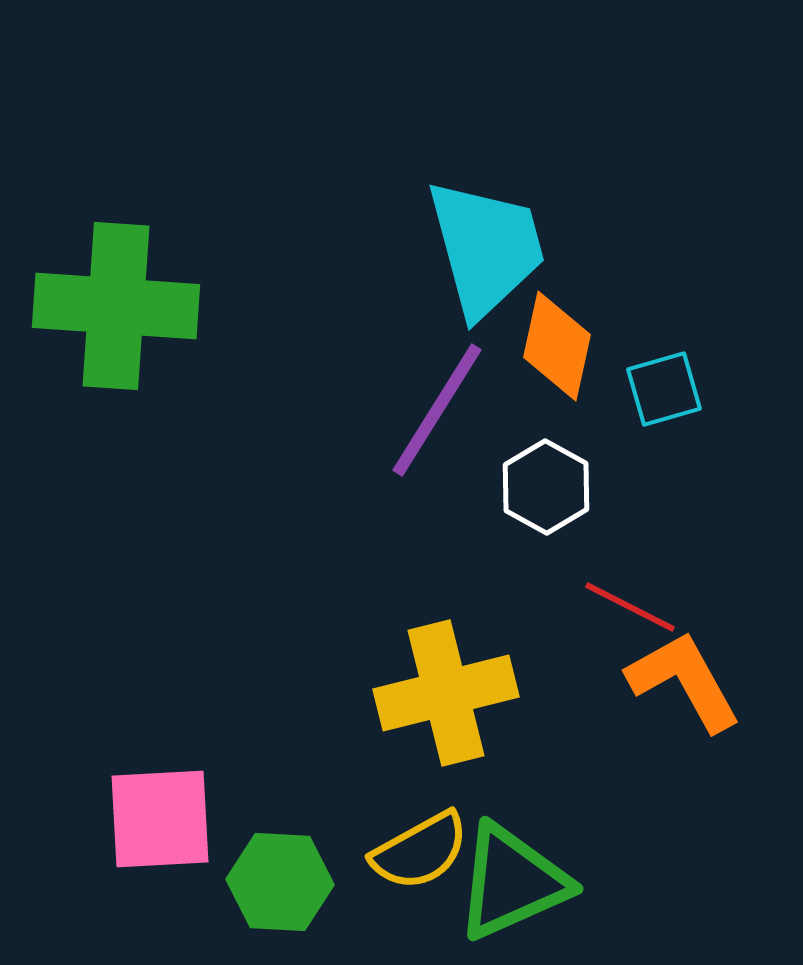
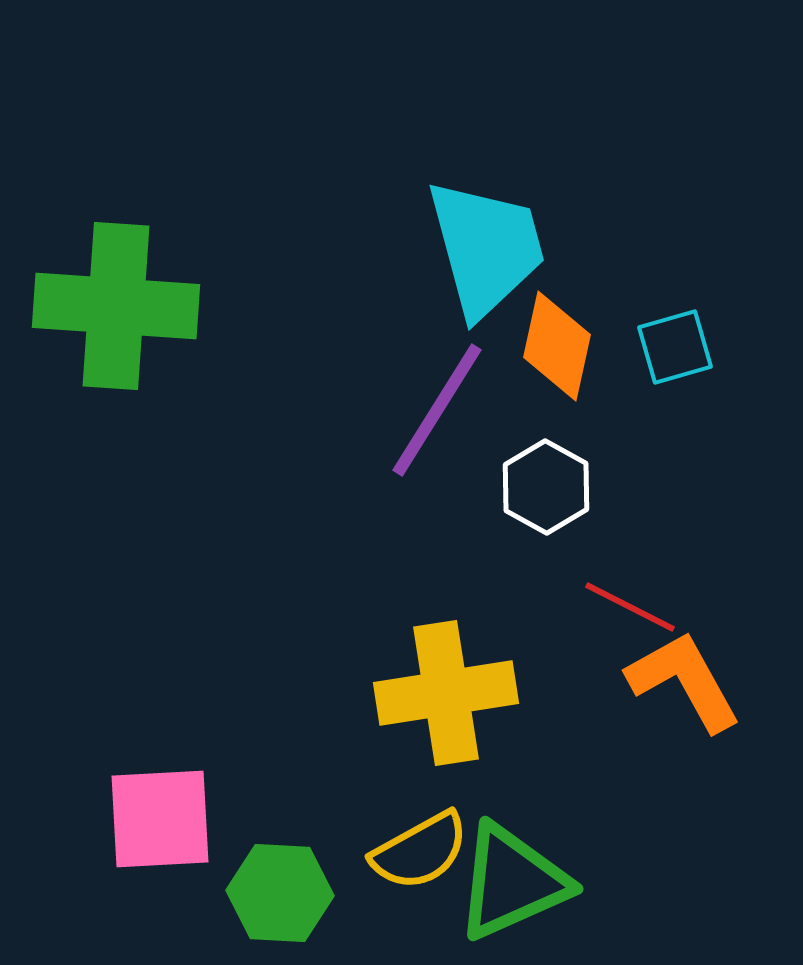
cyan square: moved 11 px right, 42 px up
yellow cross: rotated 5 degrees clockwise
green hexagon: moved 11 px down
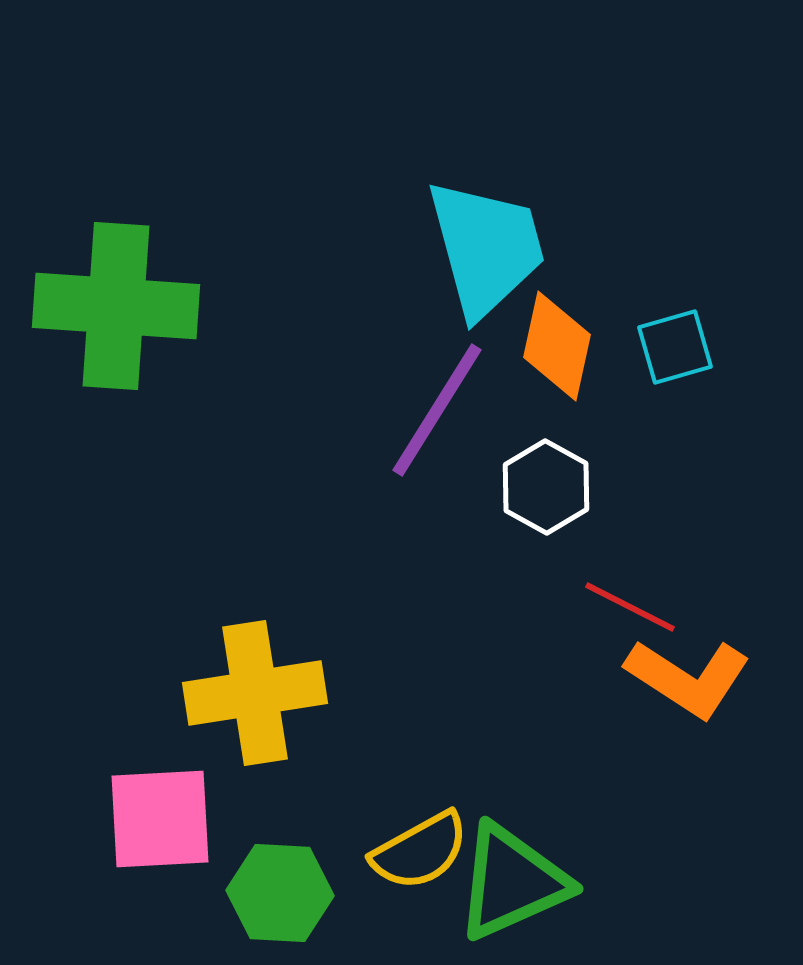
orange L-shape: moved 4 px right, 3 px up; rotated 152 degrees clockwise
yellow cross: moved 191 px left
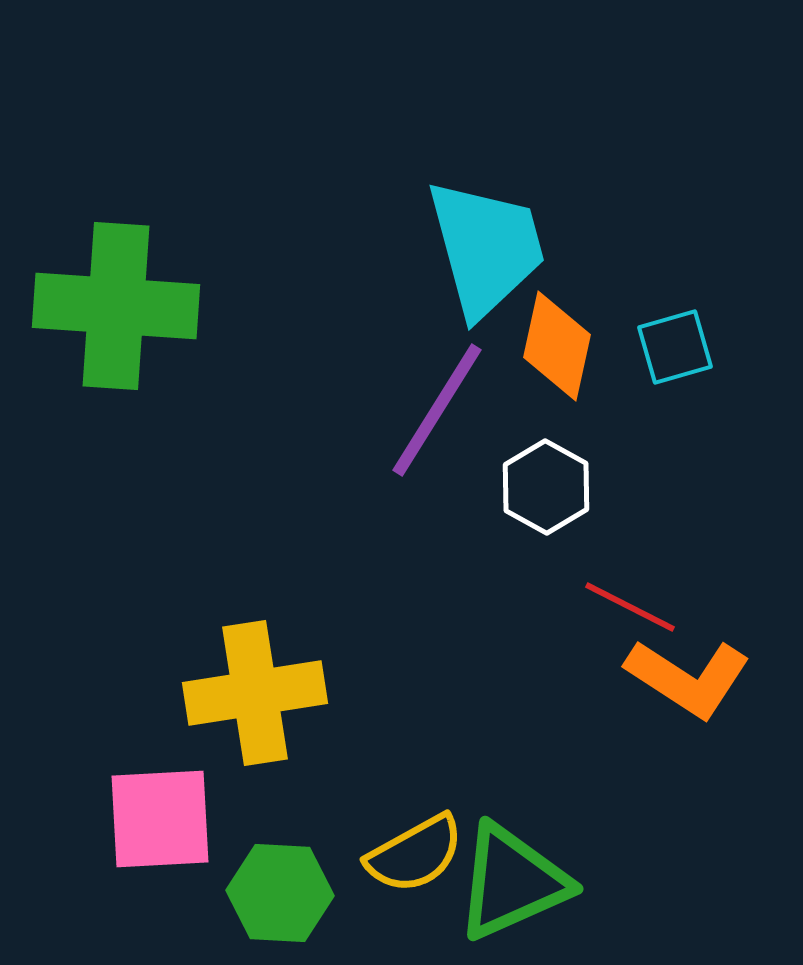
yellow semicircle: moved 5 px left, 3 px down
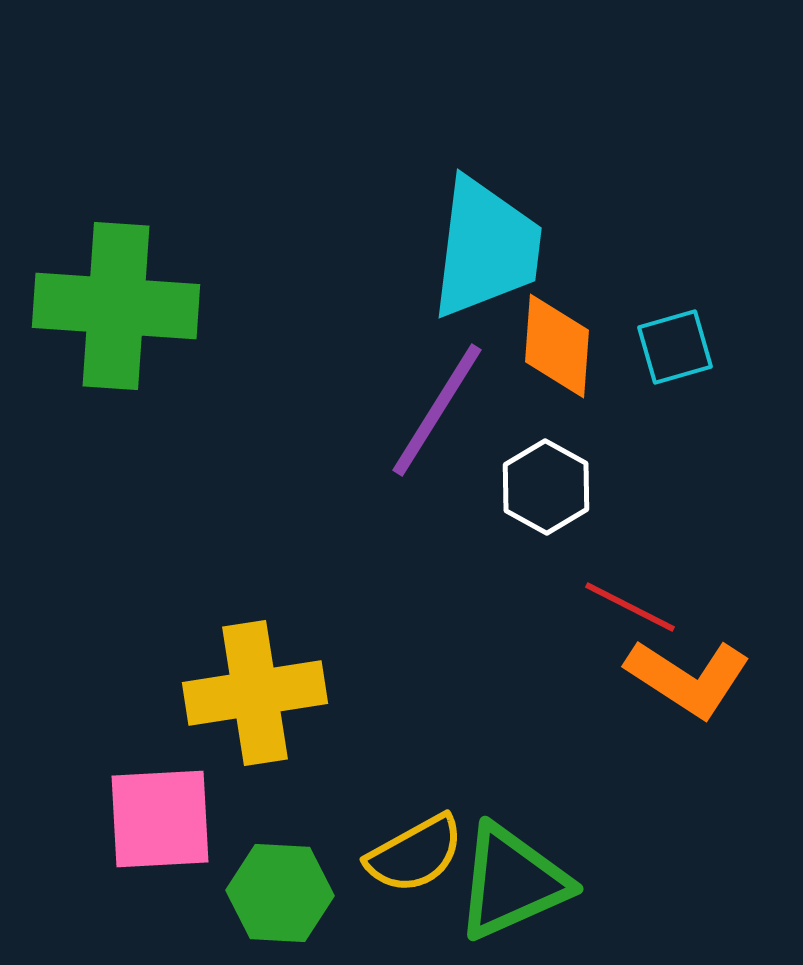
cyan trapezoid: rotated 22 degrees clockwise
orange diamond: rotated 8 degrees counterclockwise
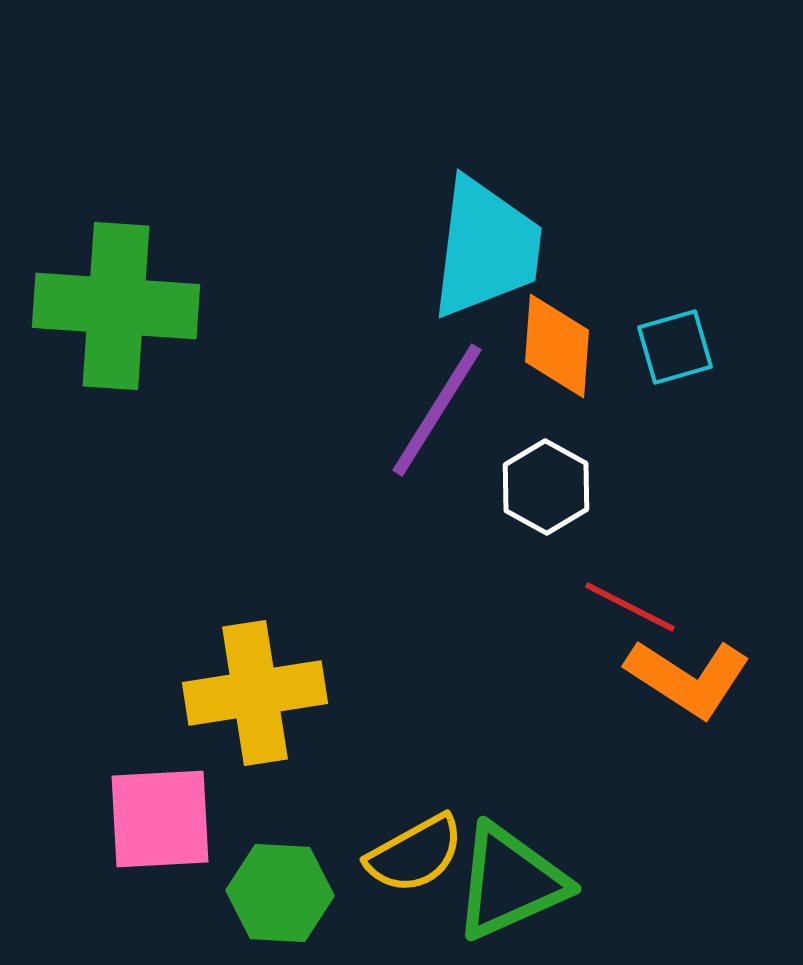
green triangle: moved 2 px left
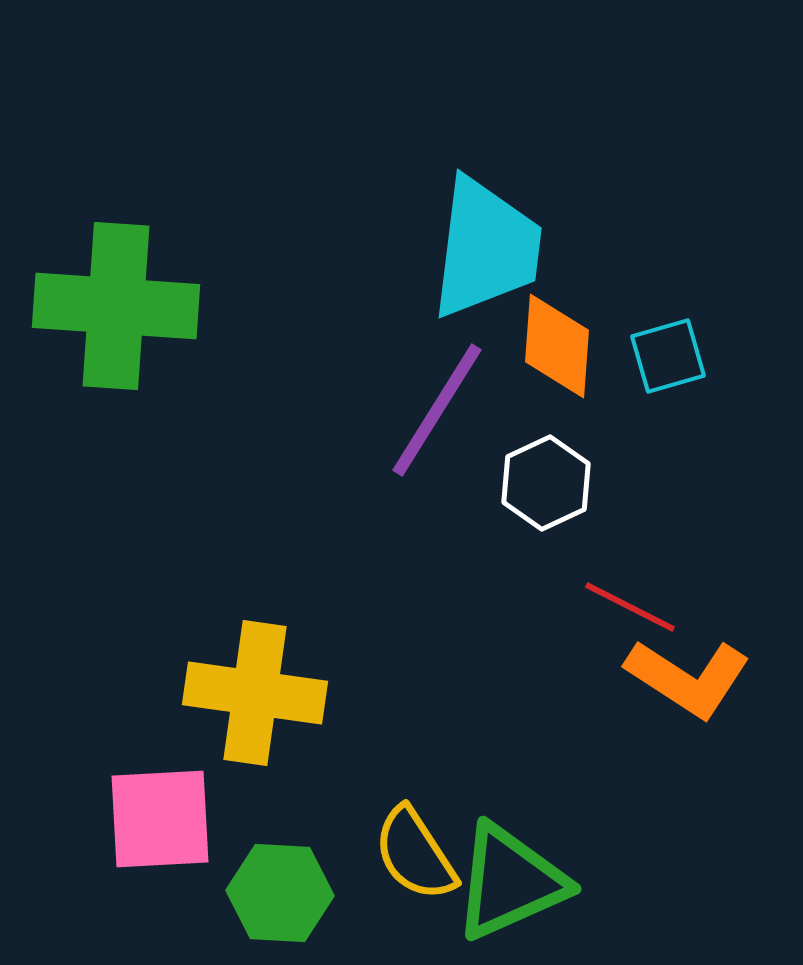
cyan square: moved 7 px left, 9 px down
white hexagon: moved 4 px up; rotated 6 degrees clockwise
yellow cross: rotated 17 degrees clockwise
yellow semicircle: rotated 86 degrees clockwise
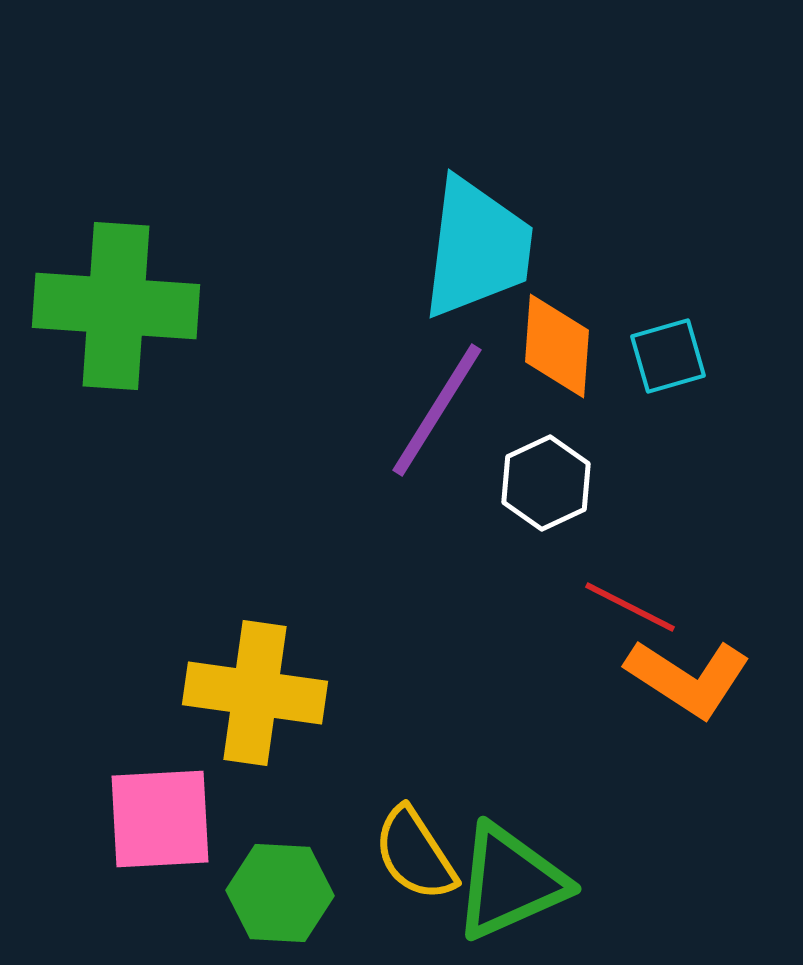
cyan trapezoid: moved 9 px left
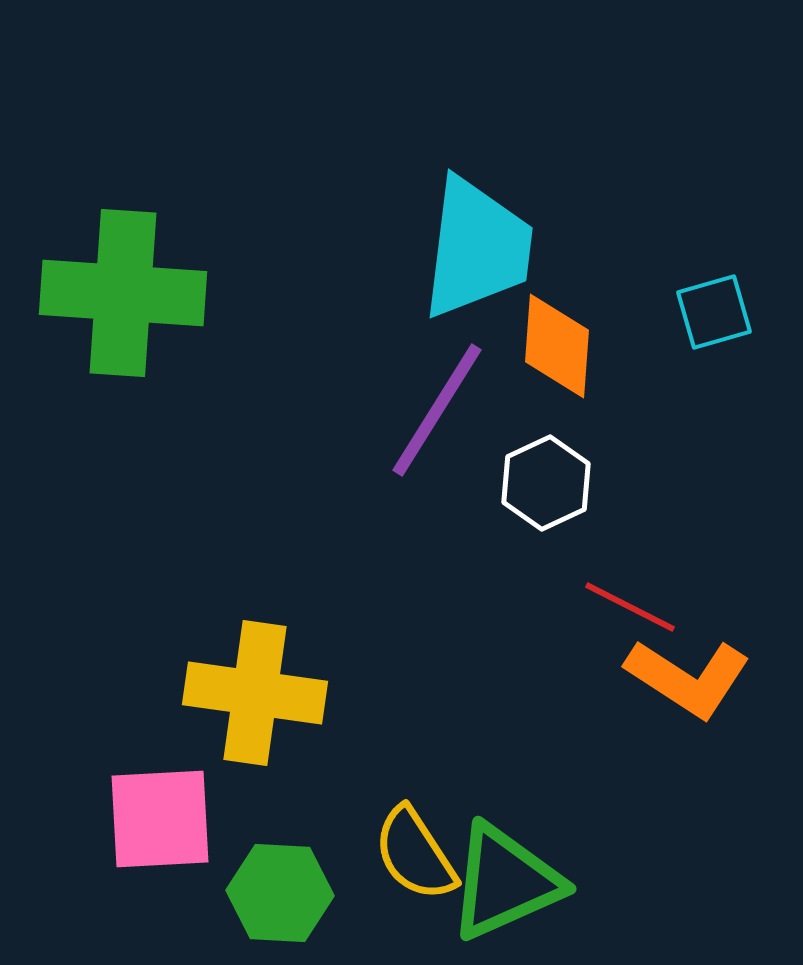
green cross: moved 7 px right, 13 px up
cyan square: moved 46 px right, 44 px up
green triangle: moved 5 px left
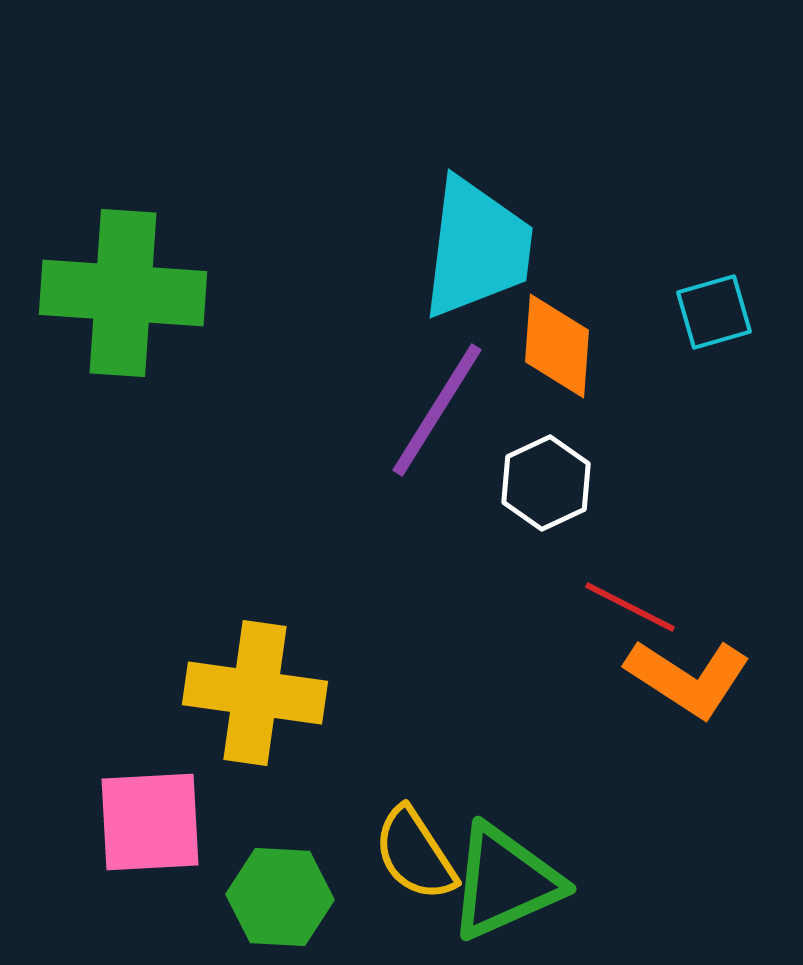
pink square: moved 10 px left, 3 px down
green hexagon: moved 4 px down
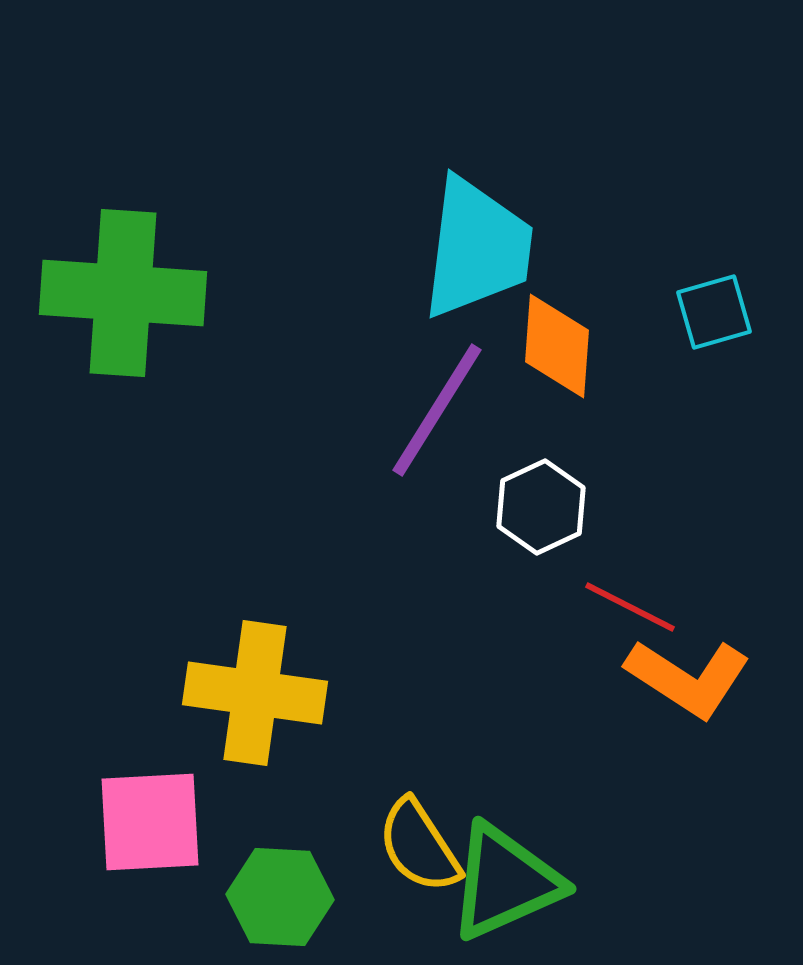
white hexagon: moved 5 px left, 24 px down
yellow semicircle: moved 4 px right, 8 px up
